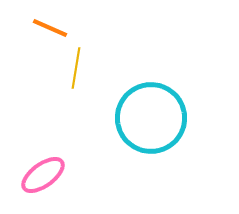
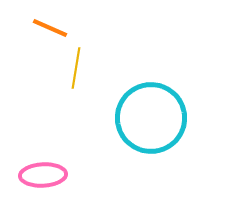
pink ellipse: rotated 33 degrees clockwise
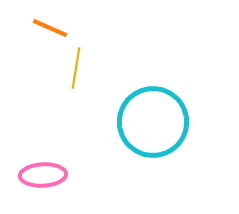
cyan circle: moved 2 px right, 4 px down
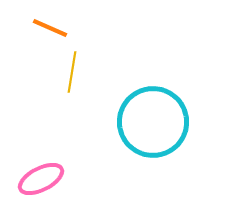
yellow line: moved 4 px left, 4 px down
pink ellipse: moved 2 px left, 4 px down; rotated 24 degrees counterclockwise
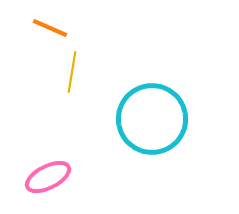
cyan circle: moved 1 px left, 3 px up
pink ellipse: moved 7 px right, 2 px up
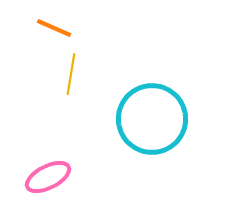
orange line: moved 4 px right
yellow line: moved 1 px left, 2 px down
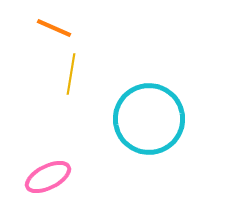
cyan circle: moved 3 px left
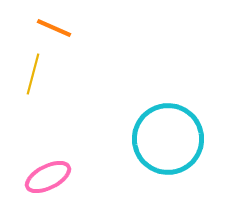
yellow line: moved 38 px left; rotated 6 degrees clockwise
cyan circle: moved 19 px right, 20 px down
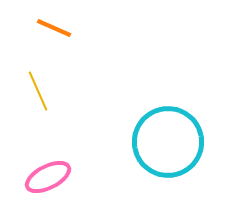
yellow line: moved 5 px right, 17 px down; rotated 39 degrees counterclockwise
cyan circle: moved 3 px down
